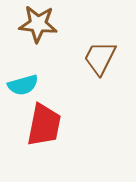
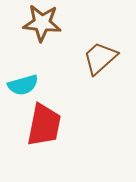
brown star: moved 4 px right, 1 px up
brown trapezoid: rotated 21 degrees clockwise
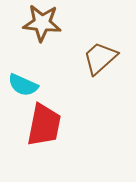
cyan semicircle: rotated 40 degrees clockwise
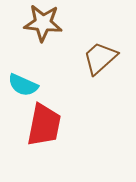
brown star: moved 1 px right
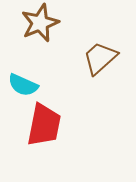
brown star: moved 3 px left; rotated 27 degrees counterclockwise
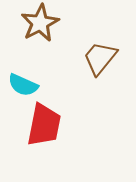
brown star: rotated 6 degrees counterclockwise
brown trapezoid: rotated 9 degrees counterclockwise
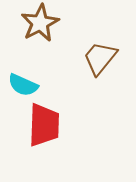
red trapezoid: rotated 9 degrees counterclockwise
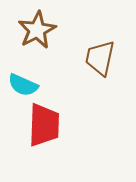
brown star: moved 3 px left, 7 px down
brown trapezoid: rotated 27 degrees counterclockwise
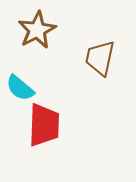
cyan semicircle: moved 3 px left, 3 px down; rotated 16 degrees clockwise
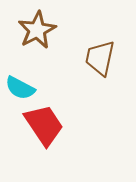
cyan semicircle: rotated 12 degrees counterclockwise
red trapezoid: rotated 36 degrees counterclockwise
